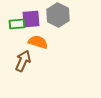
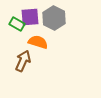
gray hexagon: moved 4 px left, 3 px down
purple square: moved 1 px left, 2 px up
green rectangle: rotated 35 degrees clockwise
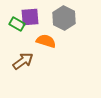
gray hexagon: moved 10 px right
orange semicircle: moved 8 px right, 1 px up
brown arrow: rotated 30 degrees clockwise
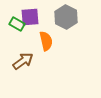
gray hexagon: moved 2 px right, 1 px up
orange semicircle: rotated 60 degrees clockwise
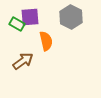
gray hexagon: moved 5 px right
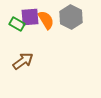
orange semicircle: moved 21 px up; rotated 18 degrees counterclockwise
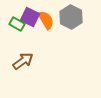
purple square: rotated 30 degrees clockwise
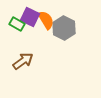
gray hexagon: moved 7 px left, 11 px down
